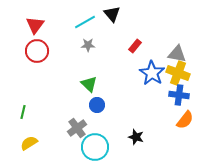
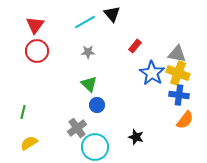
gray star: moved 7 px down
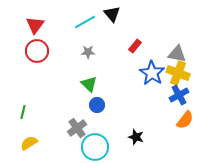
blue cross: rotated 36 degrees counterclockwise
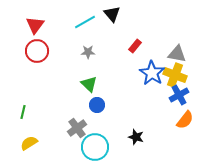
yellow cross: moved 3 px left, 2 px down
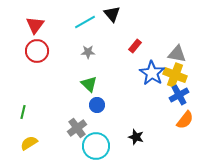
cyan circle: moved 1 px right, 1 px up
